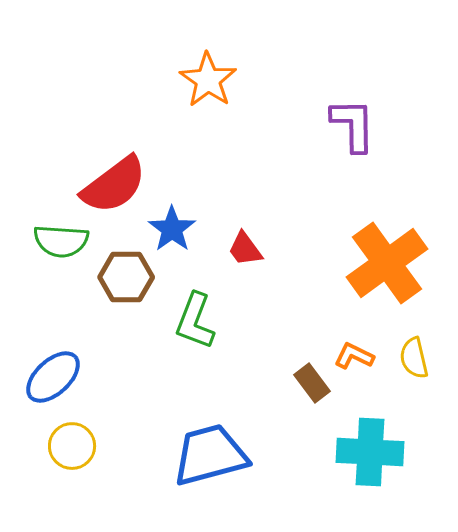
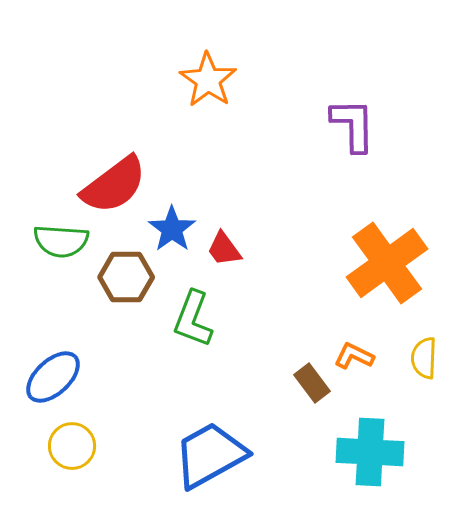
red trapezoid: moved 21 px left
green L-shape: moved 2 px left, 2 px up
yellow semicircle: moved 10 px right; rotated 15 degrees clockwise
blue trapezoid: rotated 14 degrees counterclockwise
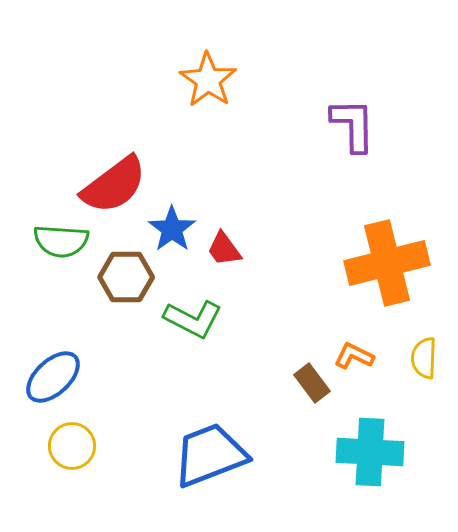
orange cross: rotated 22 degrees clockwise
green L-shape: rotated 84 degrees counterclockwise
blue trapezoid: rotated 8 degrees clockwise
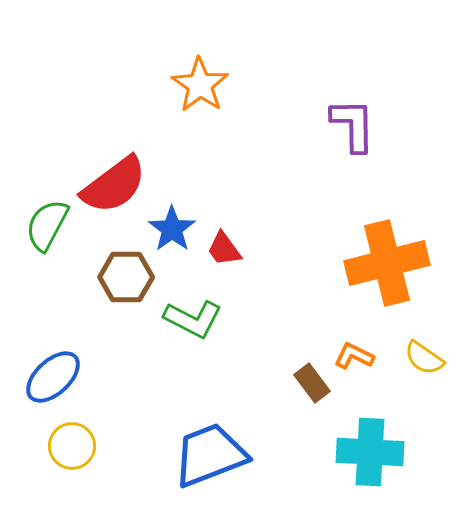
orange star: moved 8 px left, 5 px down
green semicircle: moved 14 px left, 16 px up; rotated 114 degrees clockwise
yellow semicircle: rotated 57 degrees counterclockwise
